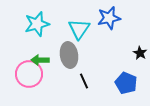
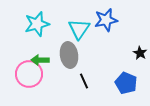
blue star: moved 3 px left, 2 px down
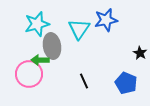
gray ellipse: moved 17 px left, 9 px up
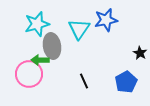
blue pentagon: moved 1 px up; rotated 20 degrees clockwise
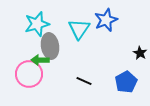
blue star: rotated 10 degrees counterclockwise
gray ellipse: moved 2 px left
black line: rotated 42 degrees counterclockwise
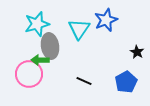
black star: moved 3 px left, 1 px up
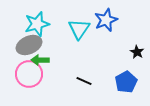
gray ellipse: moved 21 px left, 1 px up; rotated 75 degrees clockwise
